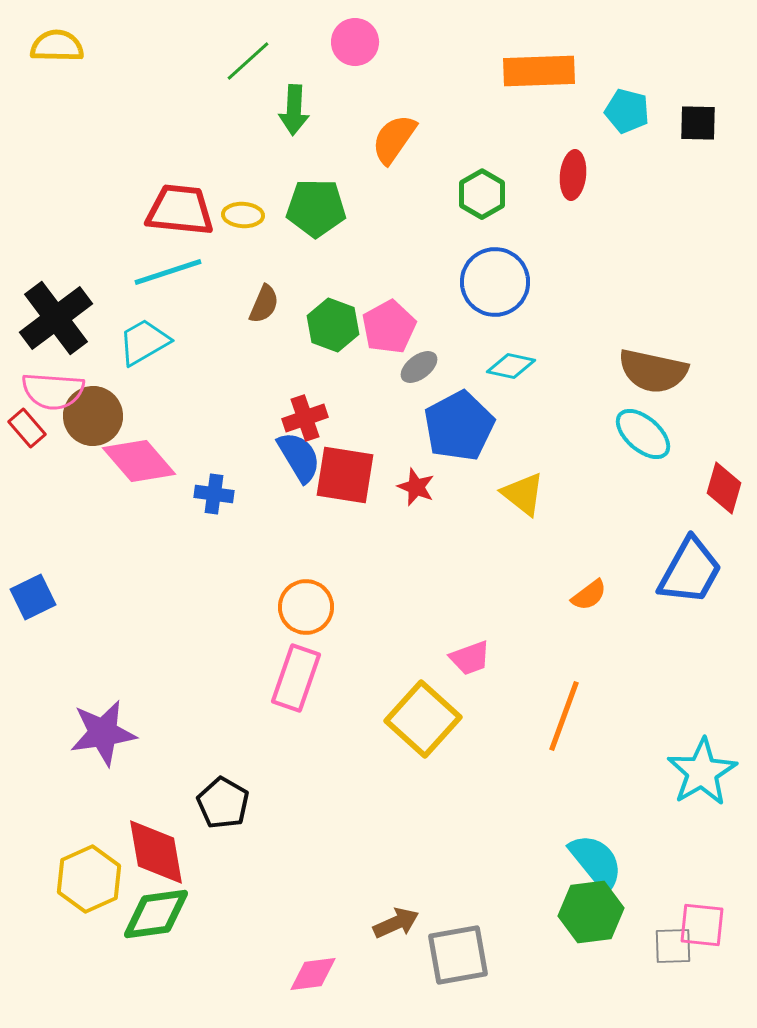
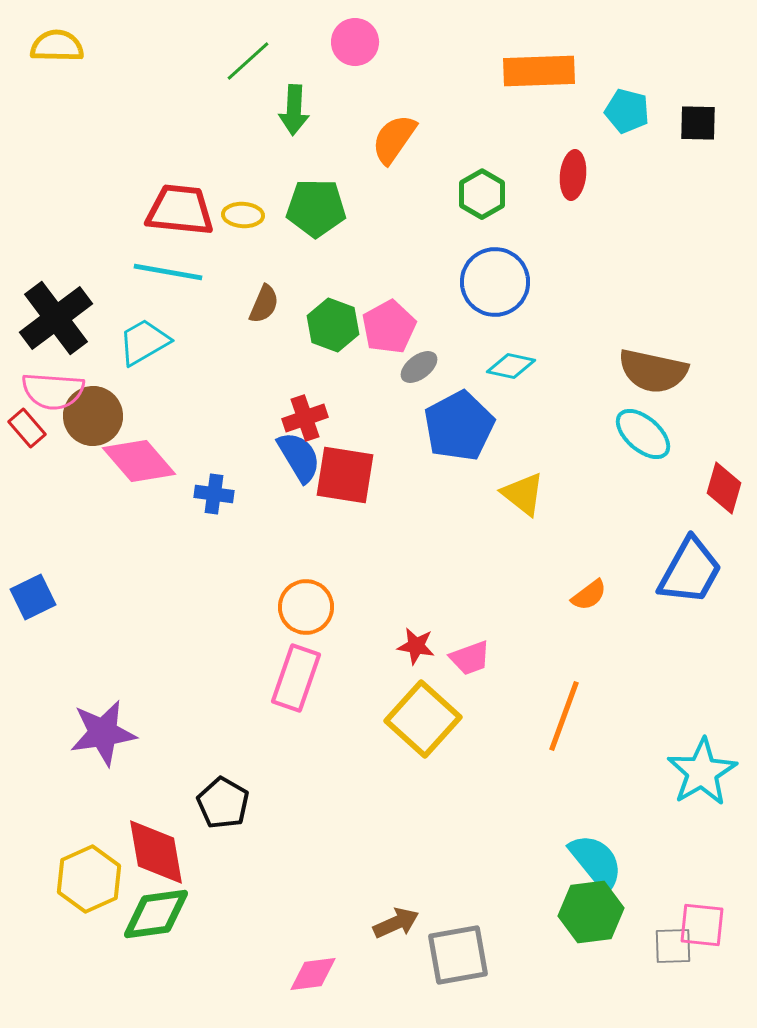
cyan line at (168, 272): rotated 28 degrees clockwise
red star at (416, 487): moved 159 px down; rotated 12 degrees counterclockwise
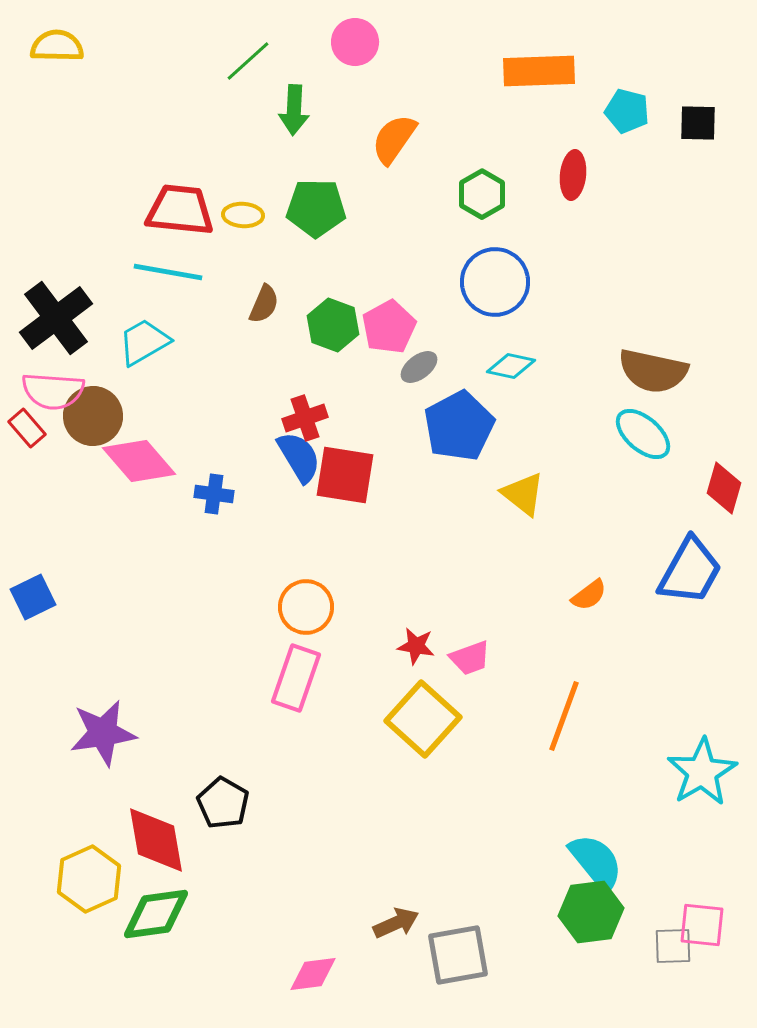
red diamond at (156, 852): moved 12 px up
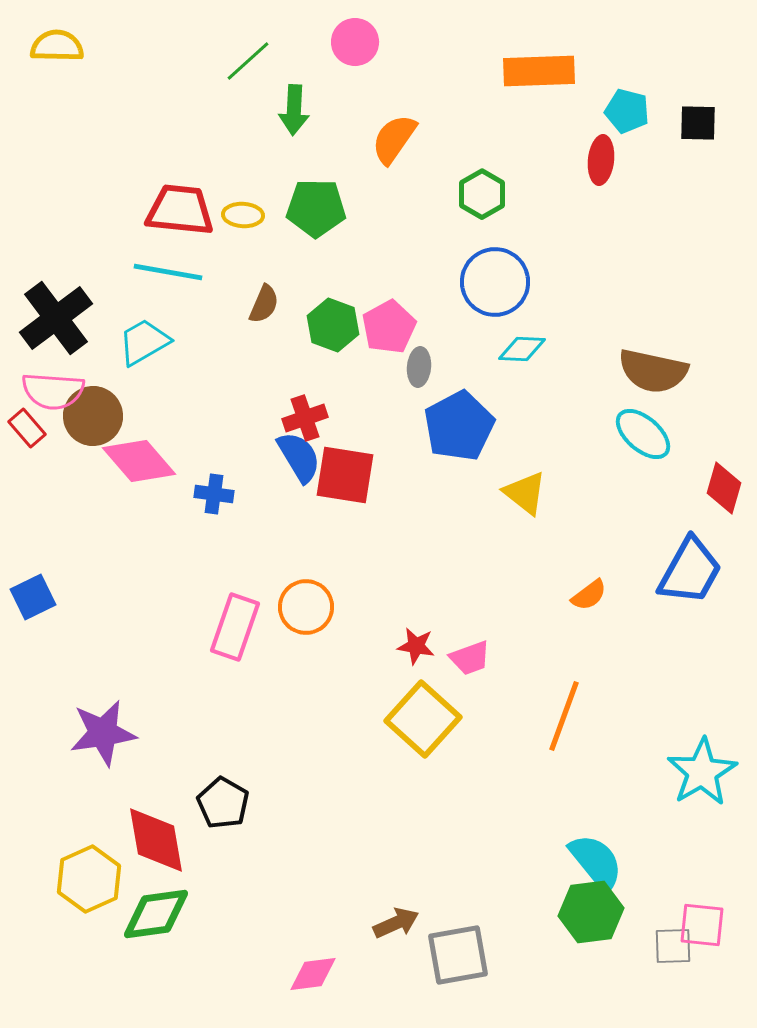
red ellipse at (573, 175): moved 28 px right, 15 px up
cyan diamond at (511, 366): moved 11 px right, 17 px up; rotated 9 degrees counterclockwise
gray ellipse at (419, 367): rotated 48 degrees counterclockwise
yellow triangle at (523, 494): moved 2 px right, 1 px up
pink rectangle at (296, 678): moved 61 px left, 51 px up
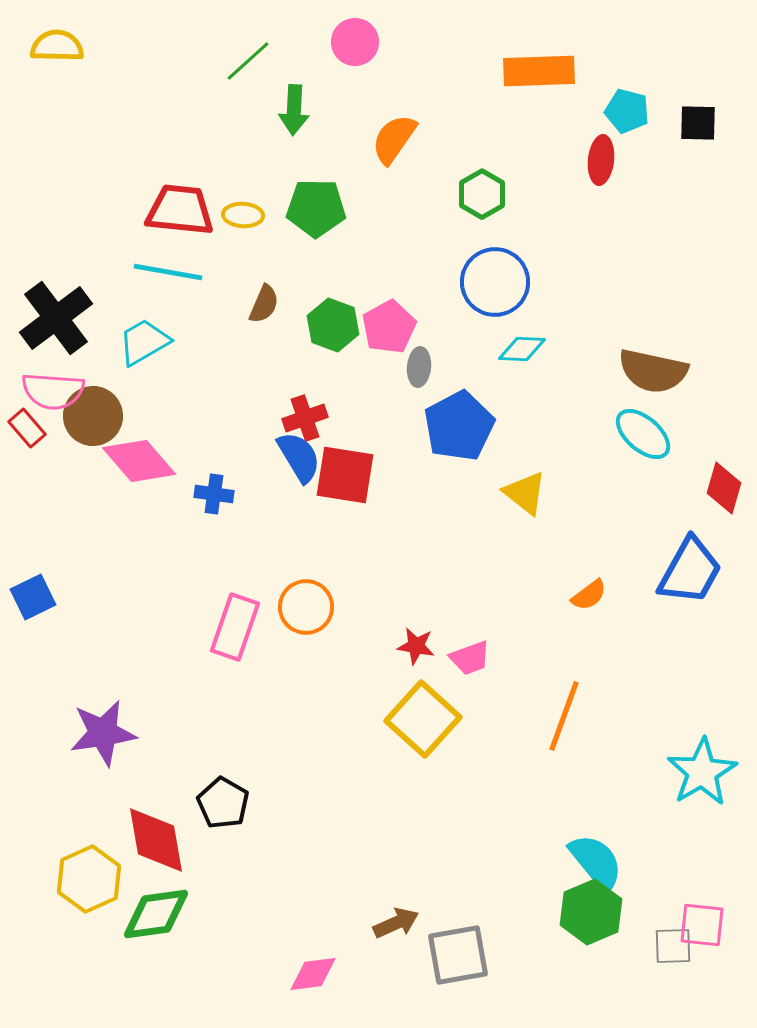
green hexagon at (591, 912): rotated 16 degrees counterclockwise
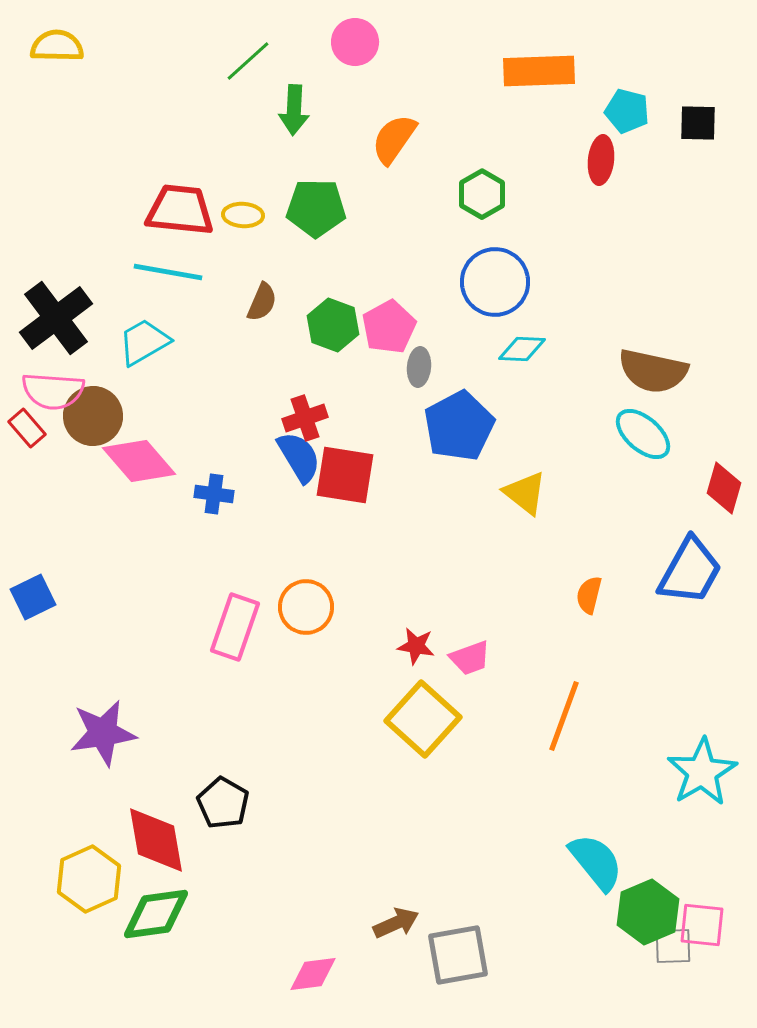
brown semicircle at (264, 304): moved 2 px left, 2 px up
orange semicircle at (589, 595): rotated 141 degrees clockwise
green hexagon at (591, 912): moved 57 px right
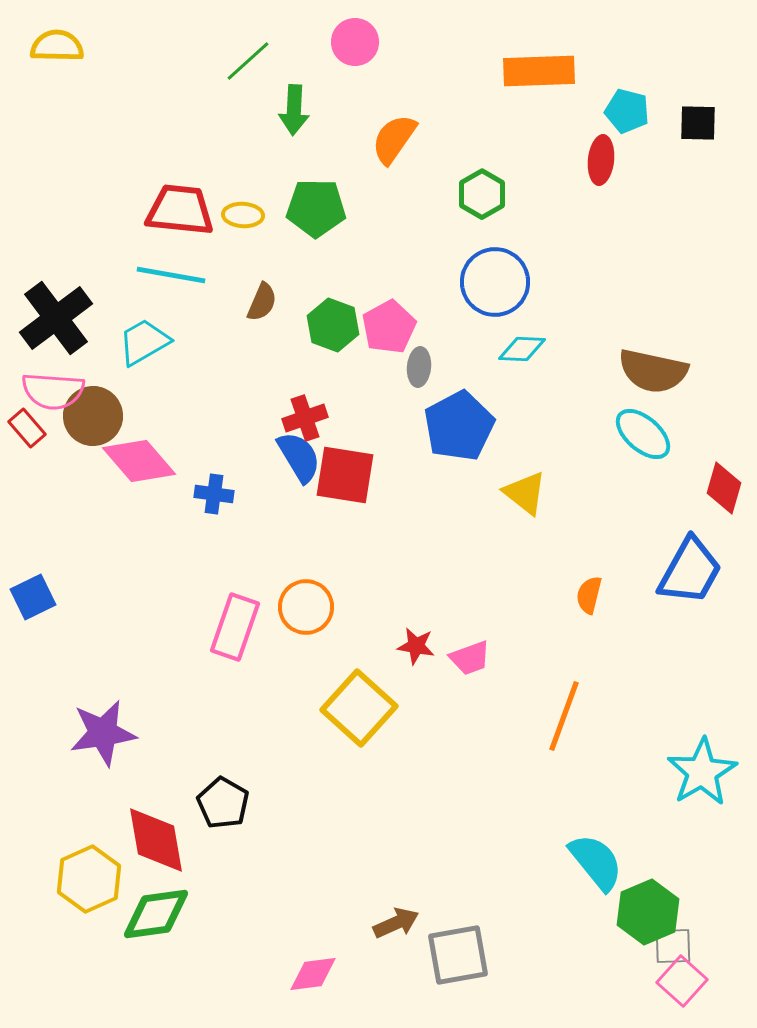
cyan line at (168, 272): moved 3 px right, 3 px down
yellow square at (423, 719): moved 64 px left, 11 px up
pink square at (702, 925): moved 20 px left, 56 px down; rotated 36 degrees clockwise
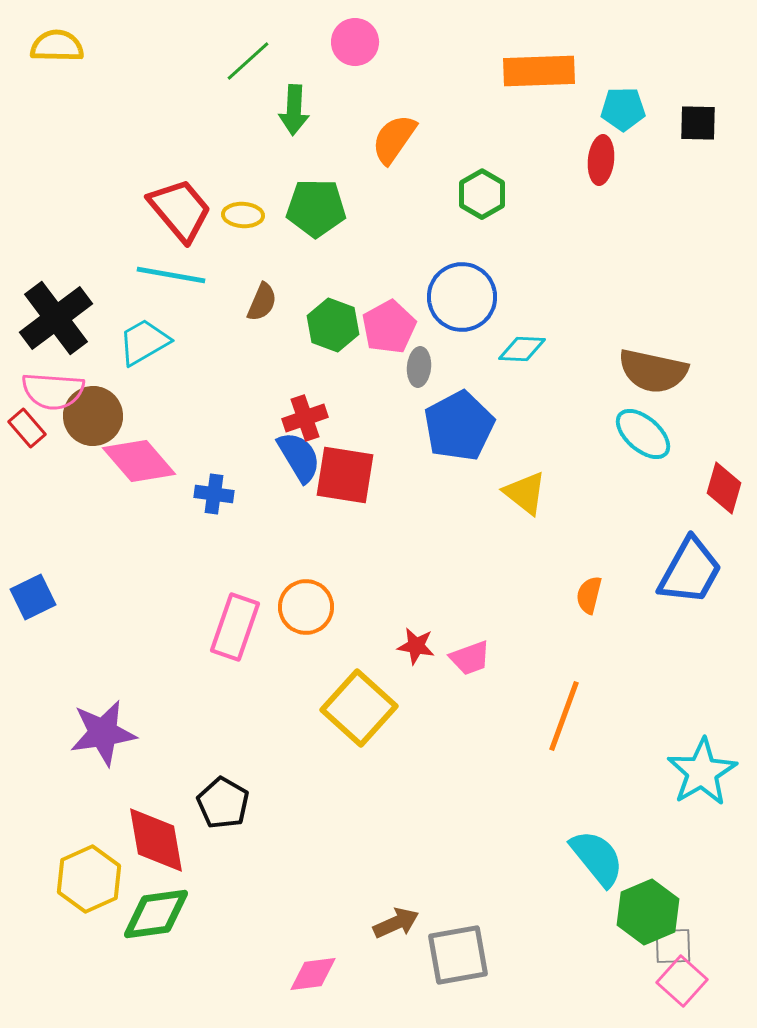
cyan pentagon at (627, 111): moved 4 px left, 2 px up; rotated 15 degrees counterclockwise
red trapezoid at (180, 210): rotated 44 degrees clockwise
blue circle at (495, 282): moved 33 px left, 15 px down
cyan semicircle at (596, 862): moved 1 px right, 4 px up
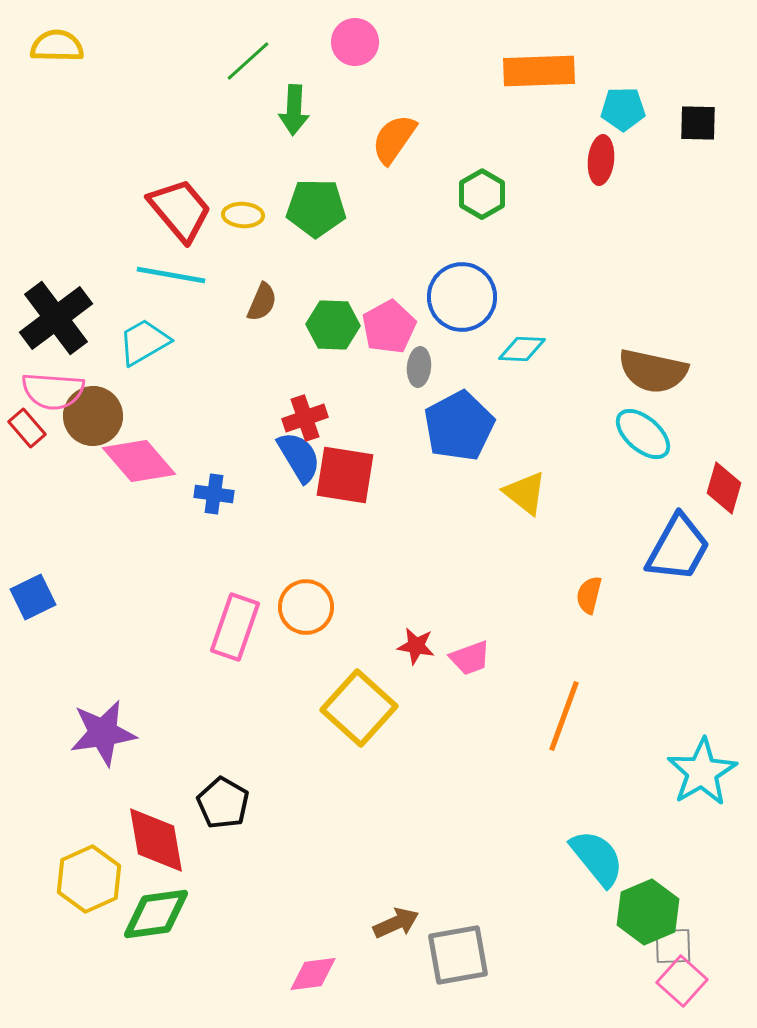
green hexagon at (333, 325): rotated 18 degrees counterclockwise
blue trapezoid at (690, 571): moved 12 px left, 23 px up
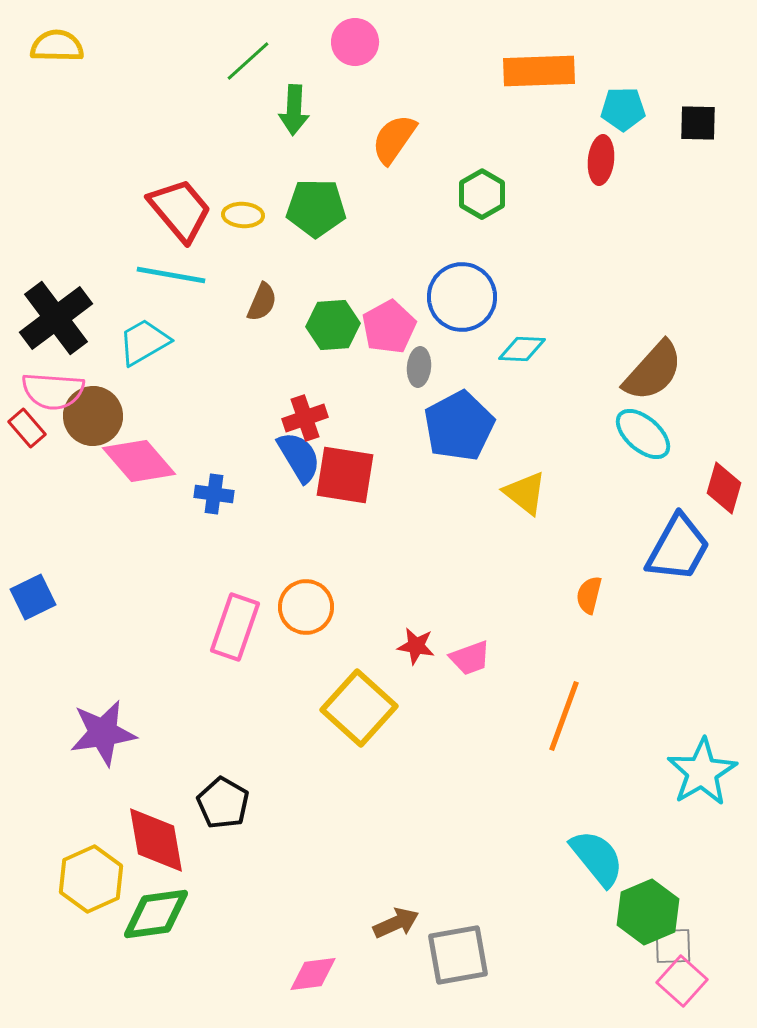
green hexagon at (333, 325): rotated 6 degrees counterclockwise
brown semicircle at (653, 371): rotated 60 degrees counterclockwise
yellow hexagon at (89, 879): moved 2 px right
